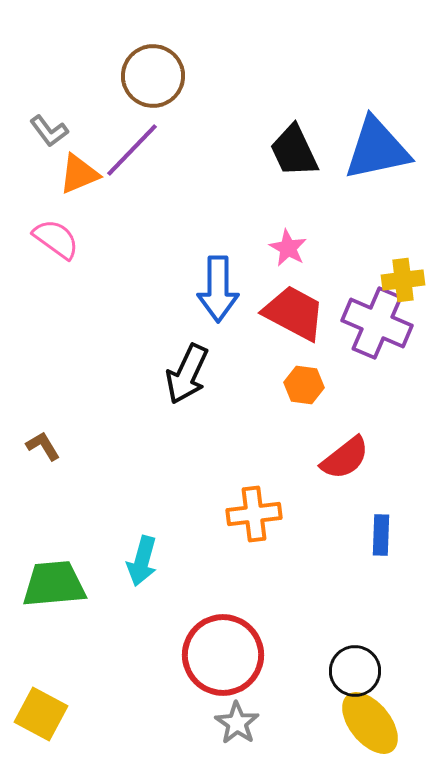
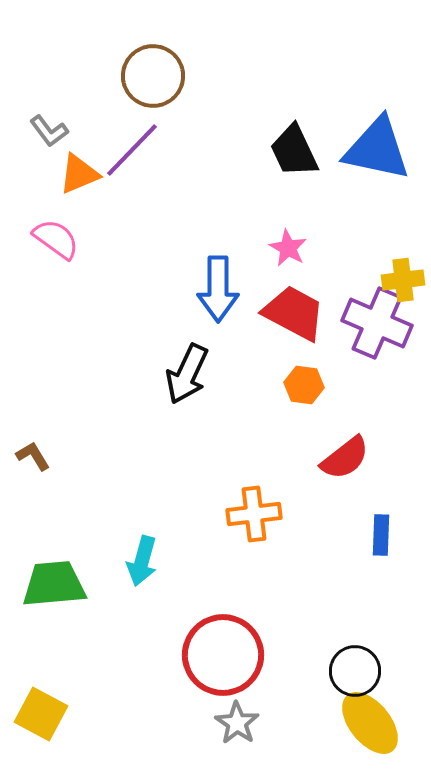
blue triangle: rotated 24 degrees clockwise
brown L-shape: moved 10 px left, 10 px down
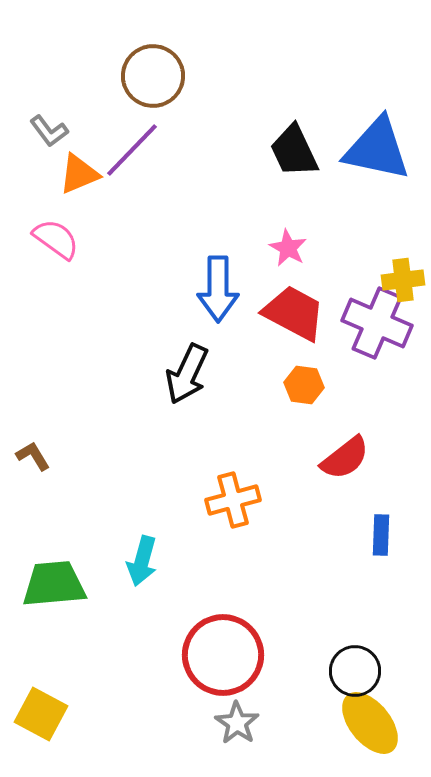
orange cross: moved 21 px left, 14 px up; rotated 8 degrees counterclockwise
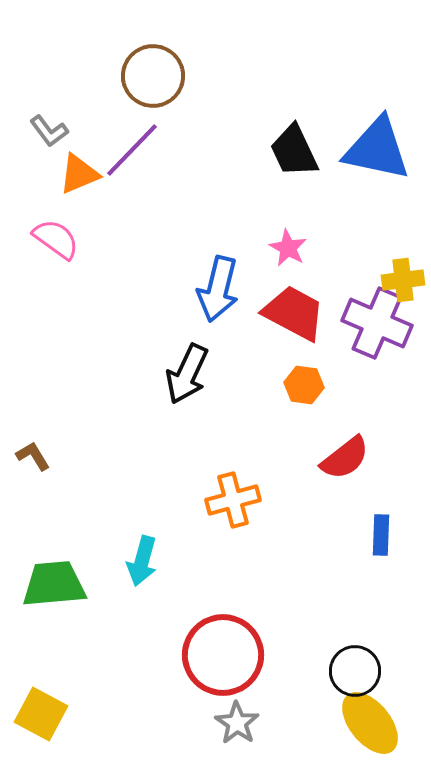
blue arrow: rotated 14 degrees clockwise
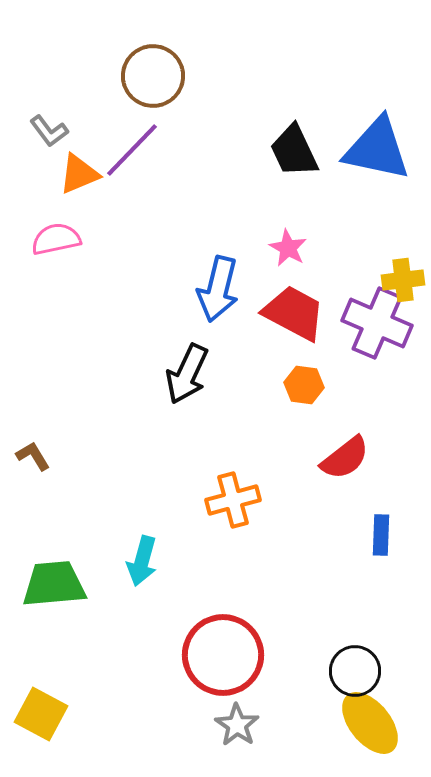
pink semicircle: rotated 48 degrees counterclockwise
gray star: moved 2 px down
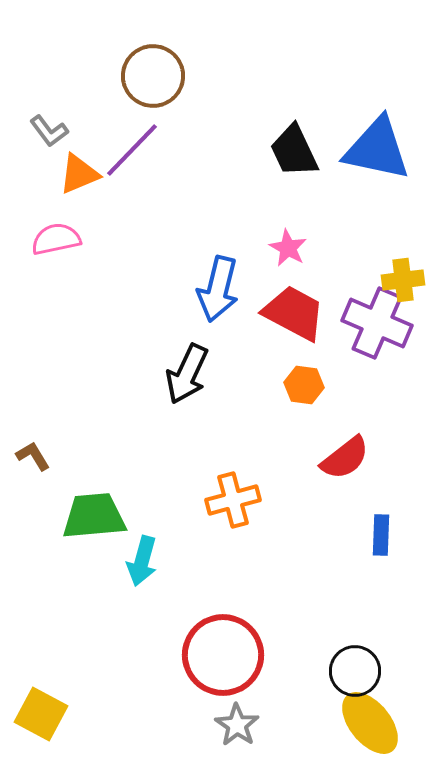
green trapezoid: moved 40 px right, 68 px up
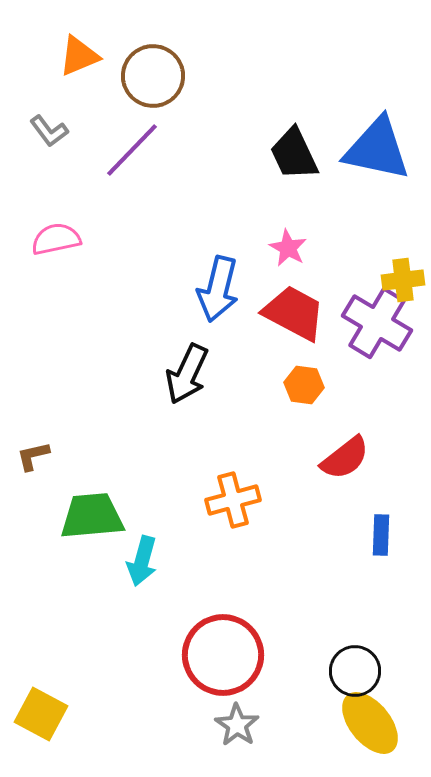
black trapezoid: moved 3 px down
orange triangle: moved 118 px up
purple cross: rotated 8 degrees clockwise
brown L-shape: rotated 72 degrees counterclockwise
green trapezoid: moved 2 px left
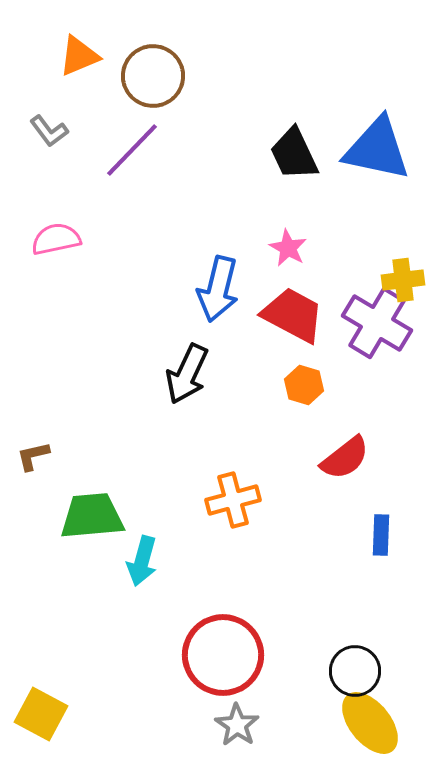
red trapezoid: moved 1 px left, 2 px down
orange hexagon: rotated 9 degrees clockwise
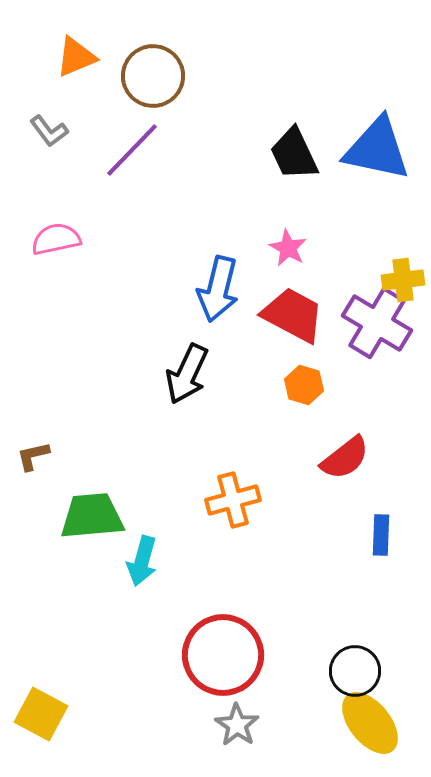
orange triangle: moved 3 px left, 1 px down
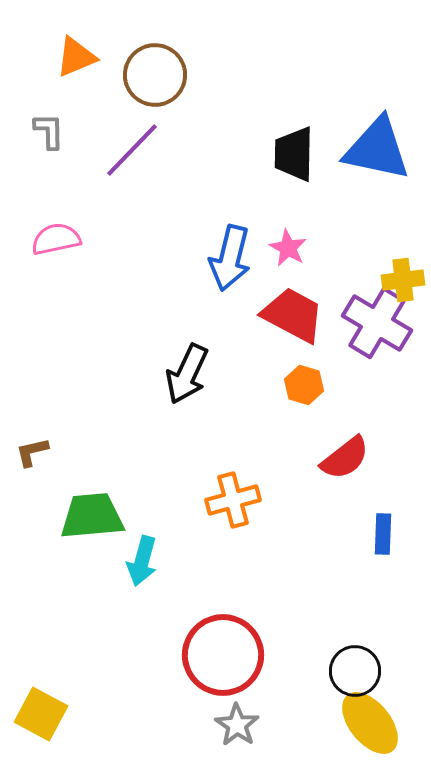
brown circle: moved 2 px right, 1 px up
gray L-shape: rotated 144 degrees counterclockwise
black trapezoid: rotated 26 degrees clockwise
blue arrow: moved 12 px right, 31 px up
brown L-shape: moved 1 px left, 4 px up
blue rectangle: moved 2 px right, 1 px up
